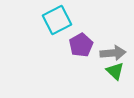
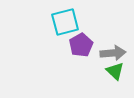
cyan square: moved 8 px right, 2 px down; rotated 12 degrees clockwise
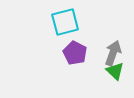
purple pentagon: moved 6 px left, 8 px down; rotated 15 degrees counterclockwise
gray arrow: rotated 65 degrees counterclockwise
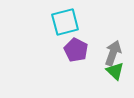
purple pentagon: moved 1 px right, 3 px up
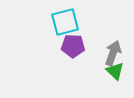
purple pentagon: moved 3 px left, 4 px up; rotated 25 degrees counterclockwise
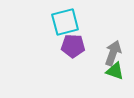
green triangle: rotated 24 degrees counterclockwise
